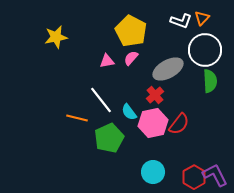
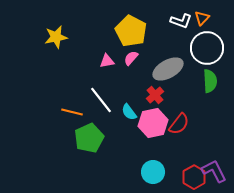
white circle: moved 2 px right, 2 px up
orange line: moved 5 px left, 6 px up
green pentagon: moved 20 px left
purple L-shape: moved 1 px left, 4 px up
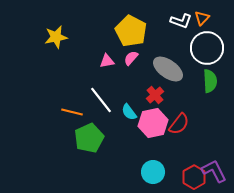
gray ellipse: rotated 64 degrees clockwise
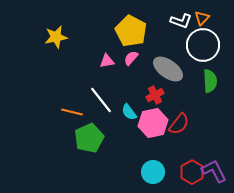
white circle: moved 4 px left, 3 px up
red cross: rotated 12 degrees clockwise
red hexagon: moved 2 px left, 5 px up
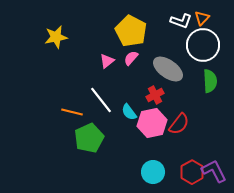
pink triangle: rotated 28 degrees counterclockwise
pink hexagon: moved 1 px left
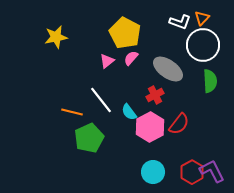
white L-shape: moved 1 px left, 1 px down
yellow pentagon: moved 6 px left, 2 px down
pink hexagon: moved 2 px left, 4 px down; rotated 16 degrees counterclockwise
purple L-shape: moved 2 px left
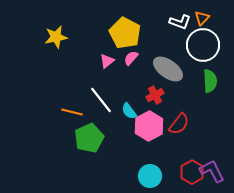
cyan semicircle: moved 1 px up
pink hexagon: moved 1 px left, 1 px up
cyan circle: moved 3 px left, 4 px down
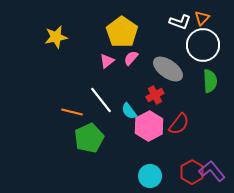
yellow pentagon: moved 3 px left, 1 px up; rotated 8 degrees clockwise
purple L-shape: rotated 12 degrees counterclockwise
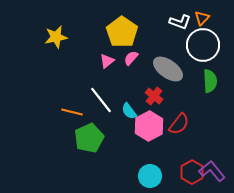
red cross: moved 1 px left, 1 px down; rotated 24 degrees counterclockwise
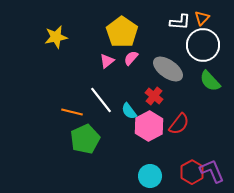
white L-shape: rotated 15 degrees counterclockwise
green semicircle: rotated 140 degrees clockwise
green pentagon: moved 4 px left, 1 px down
purple L-shape: rotated 16 degrees clockwise
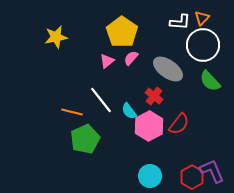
red hexagon: moved 5 px down
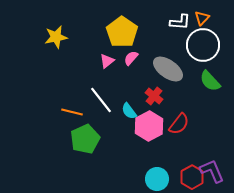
cyan circle: moved 7 px right, 3 px down
